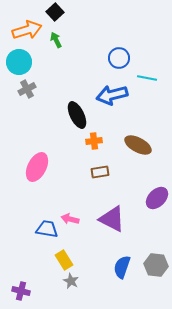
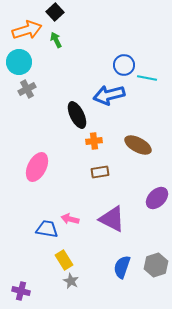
blue circle: moved 5 px right, 7 px down
blue arrow: moved 3 px left
gray hexagon: rotated 25 degrees counterclockwise
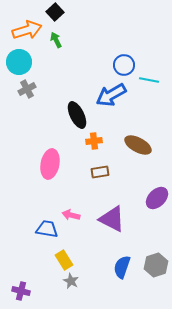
cyan line: moved 2 px right, 2 px down
blue arrow: moved 2 px right; rotated 16 degrees counterclockwise
pink ellipse: moved 13 px right, 3 px up; rotated 16 degrees counterclockwise
pink arrow: moved 1 px right, 4 px up
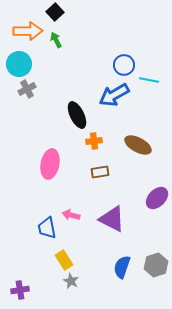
orange arrow: moved 1 px right, 1 px down; rotated 16 degrees clockwise
cyan circle: moved 2 px down
blue arrow: moved 3 px right
blue trapezoid: moved 1 px up; rotated 110 degrees counterclockwise
purple cross: moved 1 px left, 1 px up; rotated 24 degrees counterclockwise
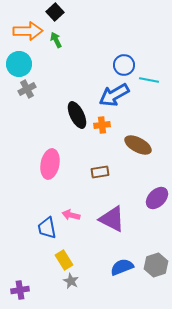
orange cross: moved 8 px right, 16 px up
blue semicircle: rotated 50 degrees clockwise
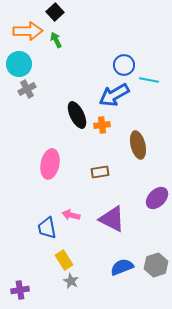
brown ellipse: rotated 48 degrees clockwise
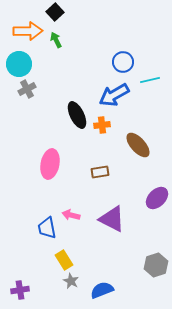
blue circle: moved 1 px left, 3 px up
cyan line: moved 1 px right; rotated 24 degrees counterclockwise
brown ellipse: rotated 28 degrees counterclockwise
blue semicircle: moved 20 px left, 23 px down
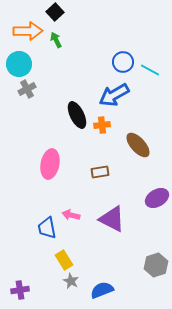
cyan line: moved 10 px up; rotated 42 degrees clockwise
purple ellipse: rotated 15 degrees clockwise
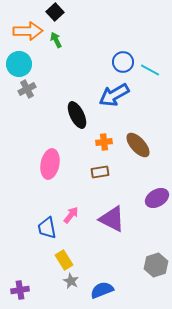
orange cross: moved 2 px right, 17 px down
pink arrow: rotated 114 degrees clockwise
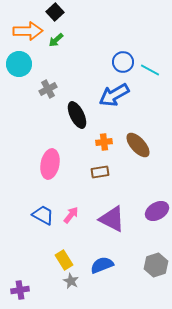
green arrow: rotated 105 degrees counterclockwise
gray cross: moved 21 px right
purple ellipse: moved 13 px down
blue trapezoid: moved 4 px left, 13 px up; rotated 130 degrees clockwise
blue semicircle: moved 25 px up
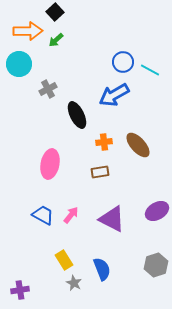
blue semicircle: moved 4 px down; rotated 90 degrees clockwise
gray star: moved 3 px right, 2 px down
